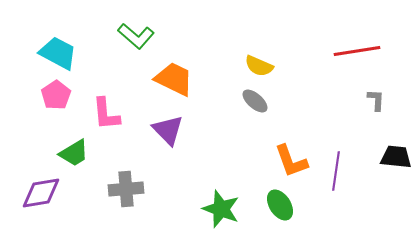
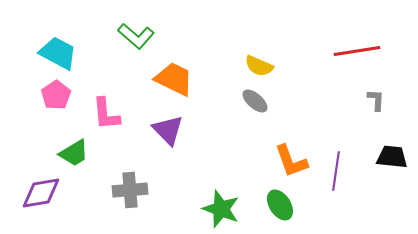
black trapezoid: moved 4 px left
gray cross: moved 4 px right, 1 px down
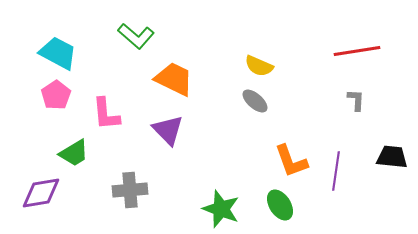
gray L-shape: moved 20 px left
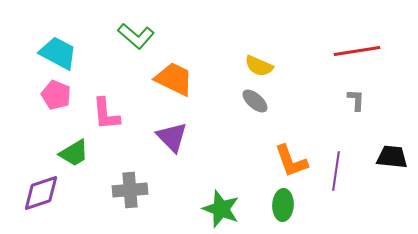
pink pentagon: rotated 16 degrees counterclockwise
purple triangle: moved 4 px right, 7 px down
purple diamond: rotated 9 degrees counterclockwise
green ellipse: moved 3 px right; rotated 36 degrees clockwise
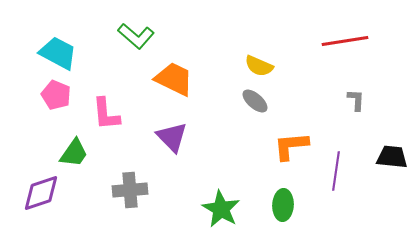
red line: moved 12 px left, 10 px up
green trapezoid: rotated 24 degrees counterclockwise
orange L-shape: moved 15 px up; rotated 105 degrees clockwise
green star: rotated 9 degrees clockwise
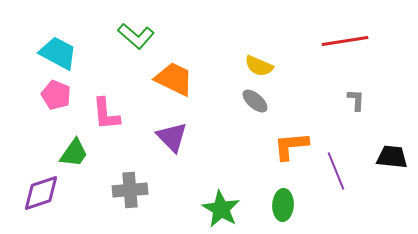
purple line: rotated 30 degrees counterclockwise
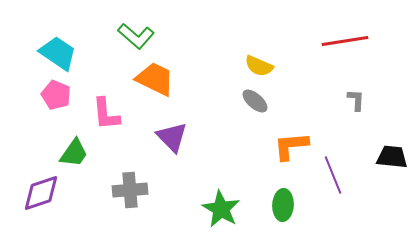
cyan trapezoid: rotated 6 degrees clockwise
orange trapezoid: moved 19 px left
purple line: moved 3 px left, 4 px down
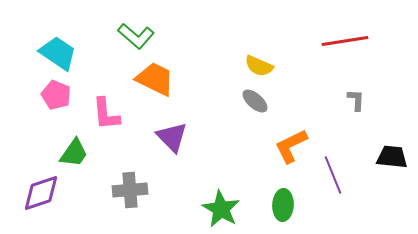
orange L-shape: rotated 21 degrees counterclockwise
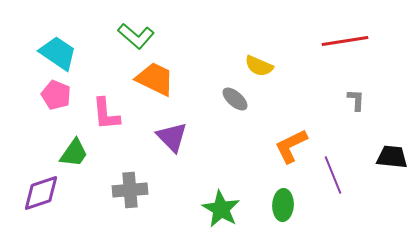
gray ellipse: moved 20 px left, 2 px up
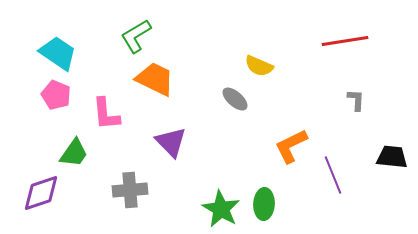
green L-shape: rotated 108 degrees clockwise
purple triangle: moved 1 px left, 5 px down
green ellipse: moved 19 px left, 1 px up
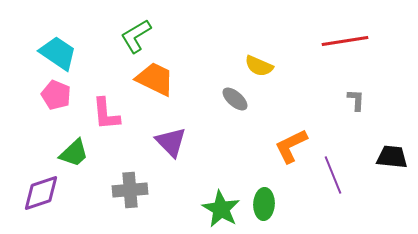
green trapezoid: rotated 12 degrees clockwise
